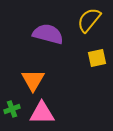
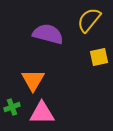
yellow square: moved 2 px right, 1 px up
green cross: moved 2 px up
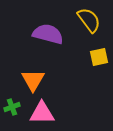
yellow semicircle: rotated 104 degrees clockwise
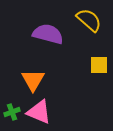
yellow semicircle: rotated 12 degrees counterclockwise
yellow square: moved 8 px down; rotated 12 degrees clockwise
green cross: moved 5 px down
pink triangle: moved 3 px left, 1 px up; rotated 24 degrees clockwise
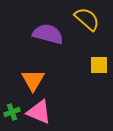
yellow semicircle: moved 2 px left, 1 px up
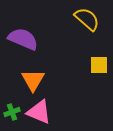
purple semicircle: moved 25 px left, 5 px down; rotated 8 degrees clockwise
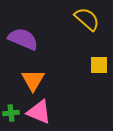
green cross: moved 1 px left, 1 px down; rotated 14 degrees clockwise
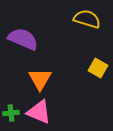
yellow semicircle: rotated 24 degrees counterclockwise
yellow square: moved 1 px left, 3 px down; rotated 30 degrees clockwise
orange triangle: moved 7 px right, 1 px up
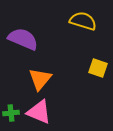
yellow semicircle: moved 4 px left, 2 px down
yellow square: rotated 12 degrees counterclockwise
orange triangle: rotated 10 degrees clockwise
